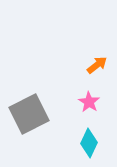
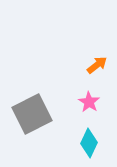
gray square: moved 3 px right
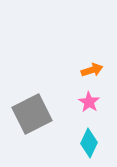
orange arrow: moved 5 px left, 5 px down; rotated 20 degrees clockwise
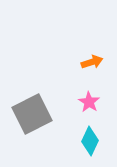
orange arrow: moved 8 px up
cyan diamond: moved 1 px right, 2 px up
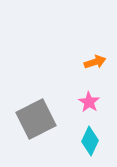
orange arrow: moved 3 px right
gray square: moved 4 px right, 5 px down
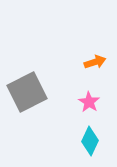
gray square: moved 9 px left, 27 px up
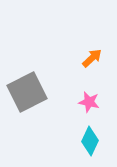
orange arrow: moved 3 px left, 4 px up; rotated 25 degrees counterclockwise
pink star: rotated 20 degrees counterclockwise
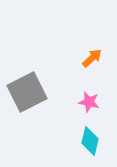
cyan diamond: rotated 12 degrees counterclockwise
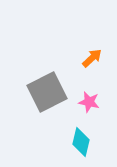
gray square: moved 20 px right
cyan diamond: moved 9 px left, 1 px down
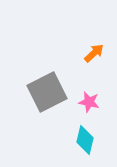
orange arrow: moved 2 px right, 5 px up
cyan diamond: moved 4 px right, 2 px up
